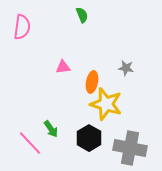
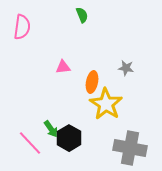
yellow star: rotated 16 degrees clockwise
black hexagon: moved 20 px left
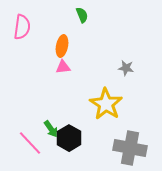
orange ellipse: moved 30 px left, 36 px up
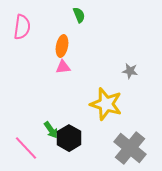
green semicircle: moved 3 px left
gray star: moved 4 px right, 3 px down
yellow star: rotated 16 degrees counterclockwise
green arrow: moved 1 px down
pink line: moved 4 px left, 5 px down
gray cross: rotated 28 degrees clockwise
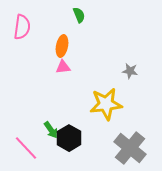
yellow star: rotated 24 degrees counterclockwise
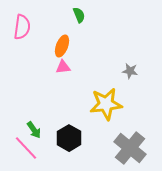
orange ellipse: rotated 10 degrees clockwise
green arrow: moved 17 px left
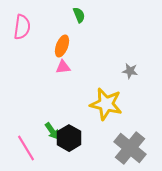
yellow star: rotated 20 degrees clockwise
green arrow: moved 18 px right, 1 px down
pink line: rotated 12 degrees clockwise
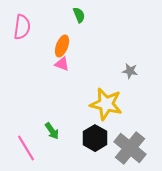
pink triangle: moved 1 px left, 3 px up; rotated 28 degrees clockwise
black hexagon: moved 26 px right
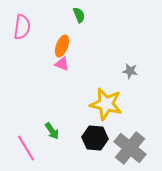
black hexagon: rotated 25 degrees counterclockwise
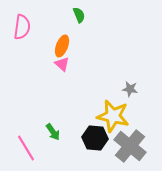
pink triangle: rotated 21 degrees clockwise
gray star: moved 18 px down
yellow star: moved 7 px right, 12 px down
green arrow: moved 1 px right, 1 px down
gray cross: moved 2 px up
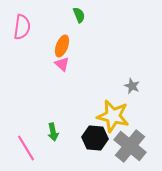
gray star: moved 2 px right, 3 px up; rotated 14 degrees clockwise
green arrow: rotated 24 degrees clockwise
